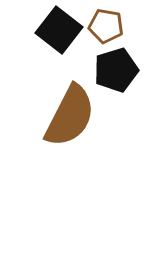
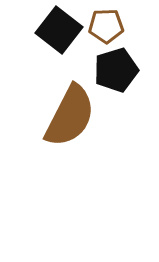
brown pentagon: rotated 12 degrees counterclockwise
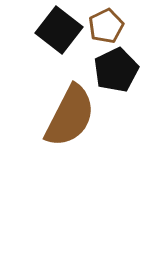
brown pentagon: rotated 24 degrees counterclockwise
black pentagon: rotated 9 degrees counterclockwise
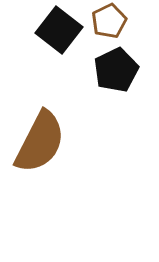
brown pentagon: moved 3 px right, 5 px up
brown semicircle: moved 30 px left, 26 px down
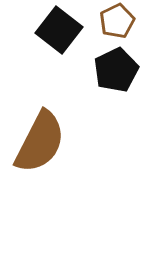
brown pentagon: moved 8 px right
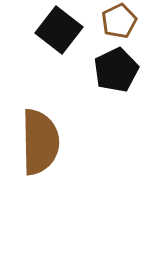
brown pentagon: moved 2 px right
brown semicircle: rotated 28 degrees counterclockwise
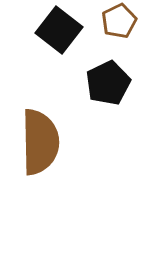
black pentagon: moved 8 px left, 13 px down
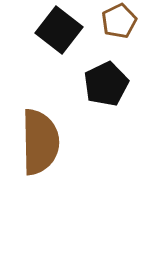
black pentagon: moved 2 px left, 1 px down
